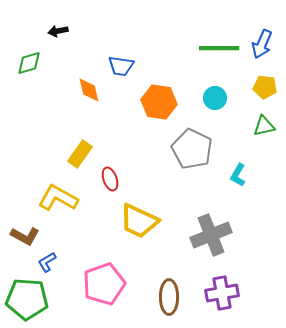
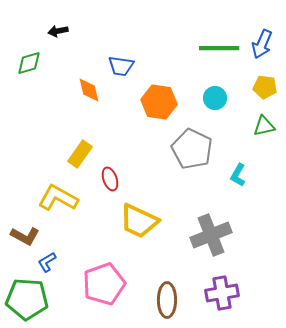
brown ellipse: moved 2 px left, 3 px down
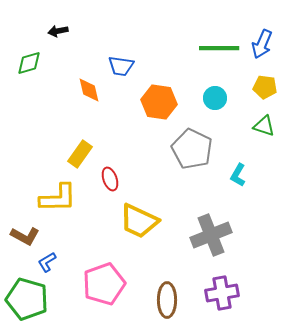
green triangle: rotated 30 degrees clockwise
yellow L-shape: rotated 150 degrees clockwise
green pentagon: rotated 12 degrees clockwise
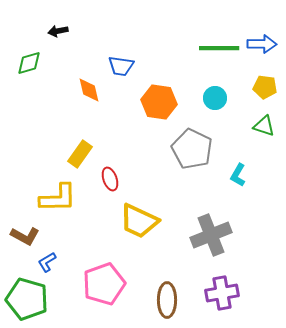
blue arrow: rotated 112 degrees counterclockwise
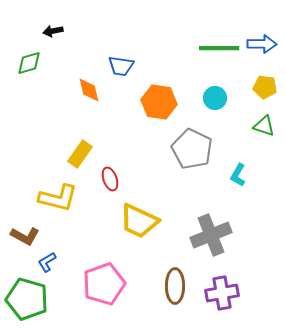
black arrow: moved 5 px left
yellow L-shape: rotated 15 degrees clockwise
brown ellipse: moved 8 px right, 14 px up
